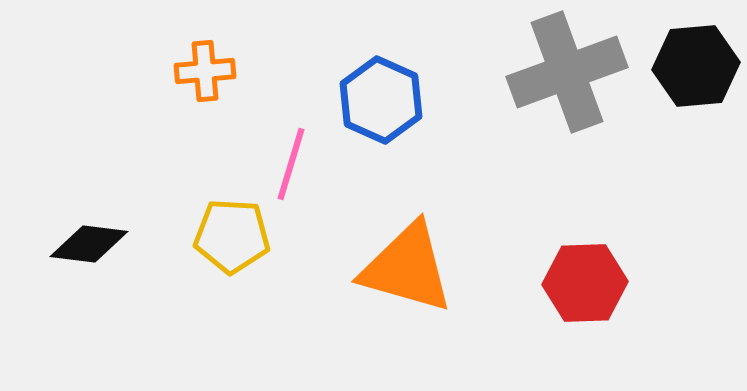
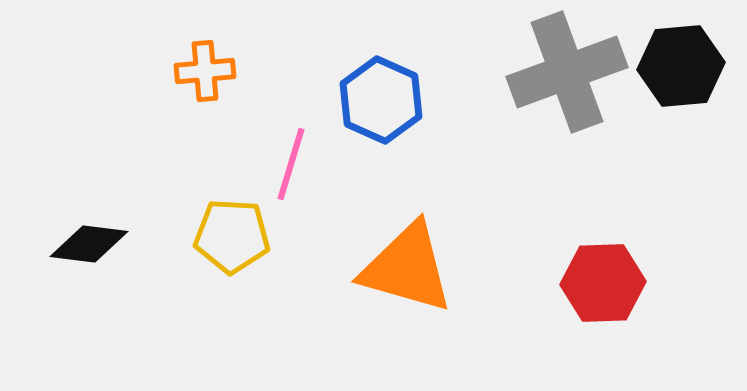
black hexagon: moved 15 px left
red hexagon: moved 18 px right
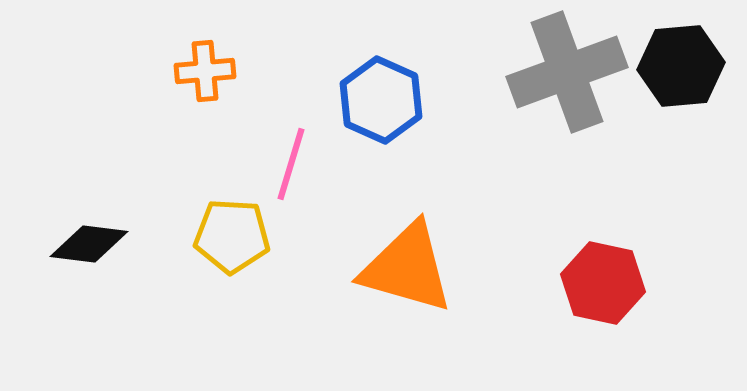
red hexagon: rotated 14 degrees clockwise
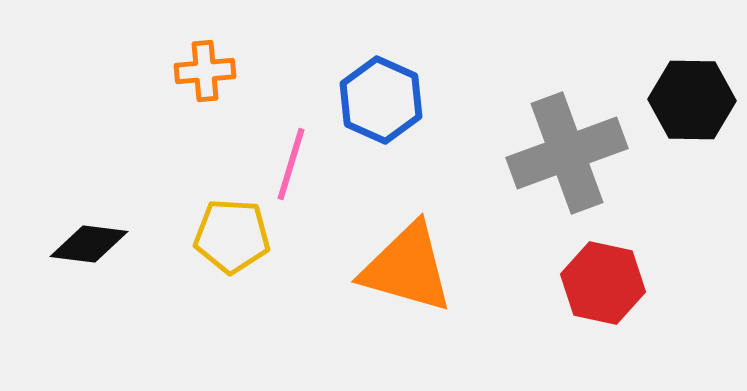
black hexagon: moved 11 px right, 34 px down; rotated 6 degrees clockwise
gray cross: moved 81 px down
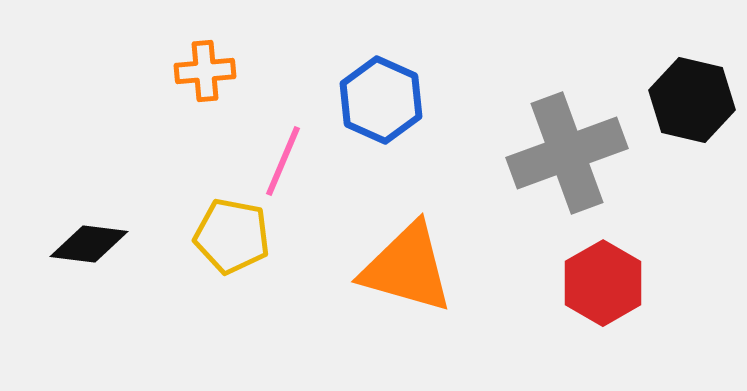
black hexagon: rotated 12 degrees clockwise
pink line: moved 8 px left, 3 px up; rotated 6 degrees clockwise
yellow pentagon: rotated 8 degrees clockwise
red hexagon: rotated 18 degrees clockwise
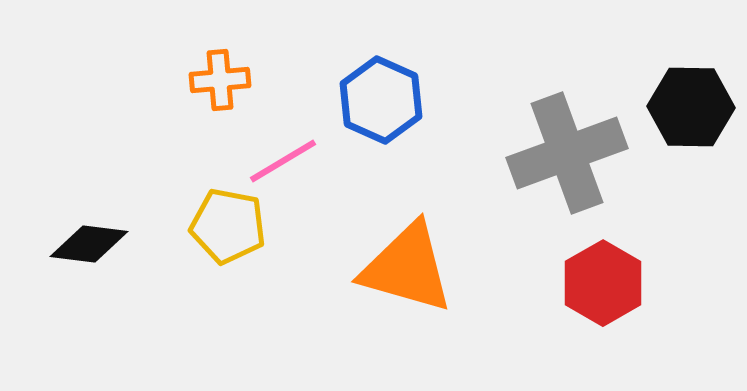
orange cross: moved 15 px right, 9 px down
black hexagon: moved 1 px left, 7 px down; rotated 12 degrees counterclockwise
pink line: rotated 36 degrees clockwise
yellow pentagon: moved 4 px left, 10 px up
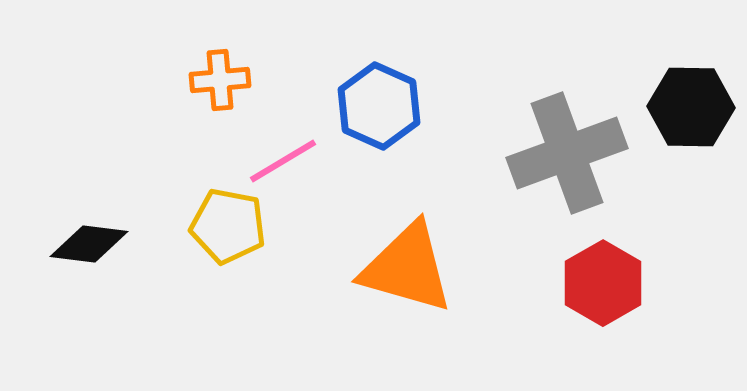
blue hexagon: moved 2 px left, 6 px down
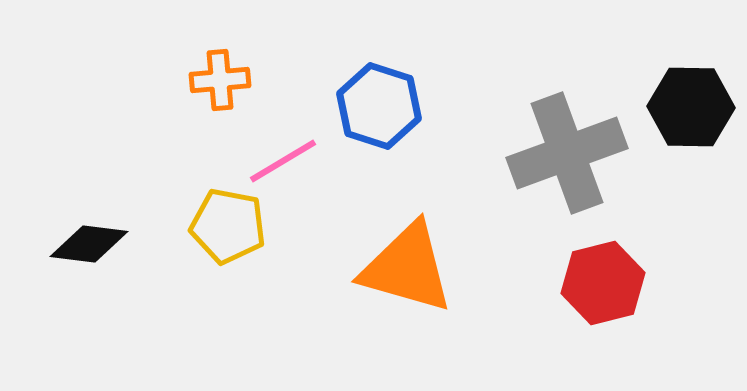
blue hexagon: rotated 6 degrees counterclockwise
red hexagon: rotated 16 degrees clockwise
